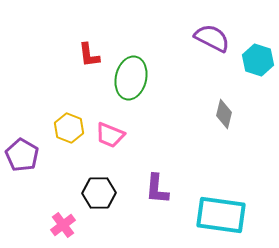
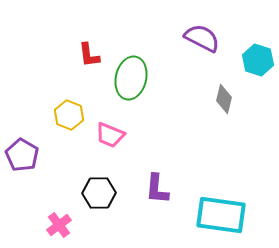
purple semicircle: moved 10 px left
gray diamond: moved 15 px up
yellow hexagon: moved 13 px up
pink cross: moved 4 px left
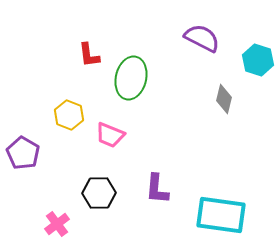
purple pentagon: moved 1 px right, 2 px up
pink cross: moved 2 px left, 1 px up
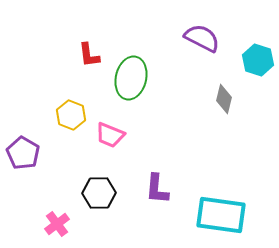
yellow hexagon: moved 2 px right
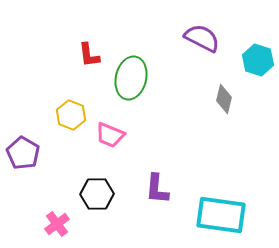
black hexagon: moved 2 px left, 1 px down
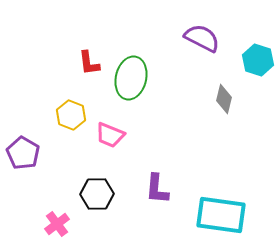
red L-shape: moved 8 px down
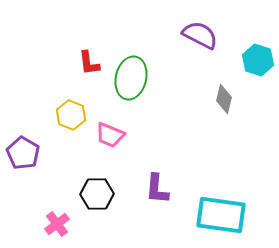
purple semicircle: moved 2 px left, 3 px up
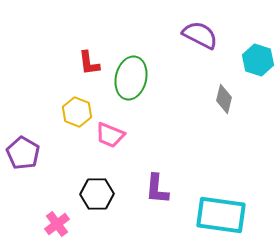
yellow hexagon: moved 6 px right, 3 px up
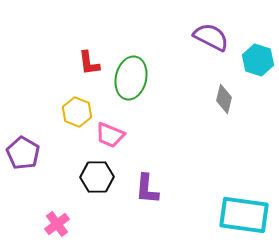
purple semicircle: moved 11 px right, 2 px down
purple L-shape: moved 10 px left
black hexagon: moved 17 px up
cyan rectangle: moved 23 px right
